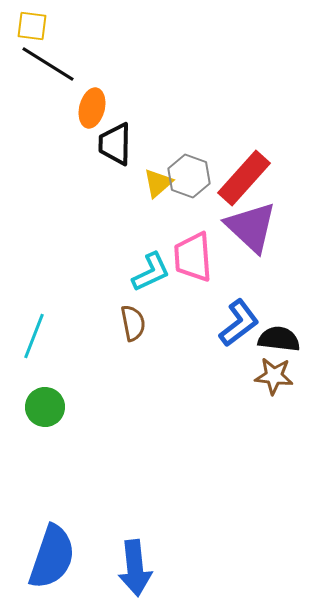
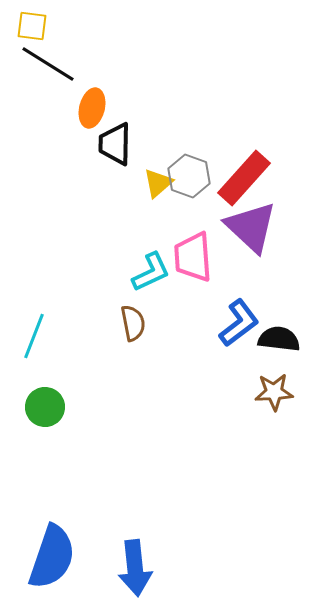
brown star: moved 16 px down; rotated 9 degrees counterclockwise
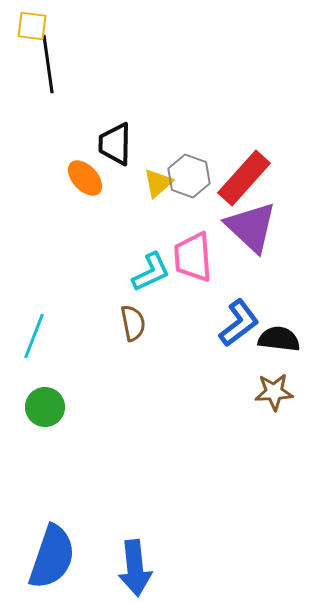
black line: rotated 50 degrees clockwise
orange ellipse: moved 7 px left, 70 px down; rotated 57 degrees counterclockwise
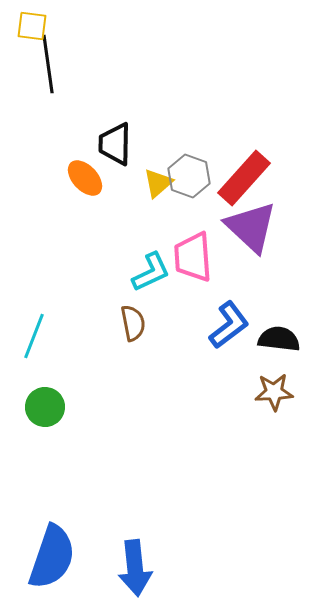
blue L-shape: moved 10 px left, 2 px down
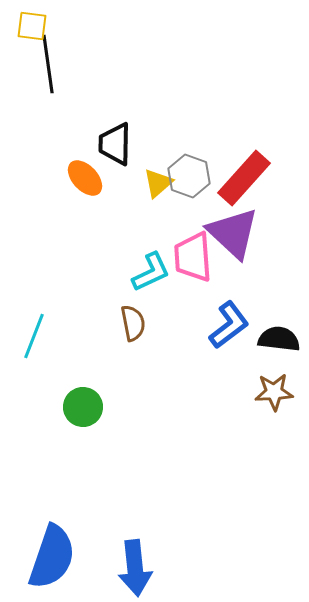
purple triangle: moved 18 px left, 6 px down
green circle: moved 38 px right
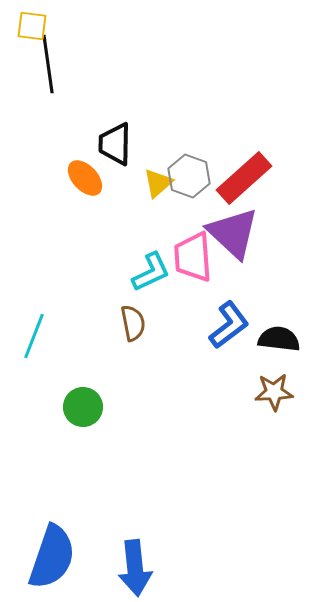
red rectangle: rotated 6 degrees clockwise
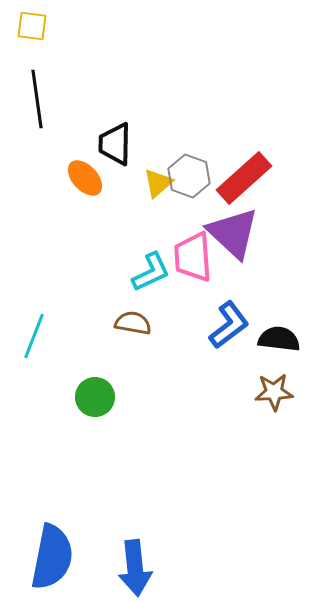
black line: moved 11 px left, 35 px down
brown semicircle: rotated 69 degrees counterclockwise
green circle: moved 12 px right, 10 px up
blue semicircle: rotated 8 degrees counterclockwise
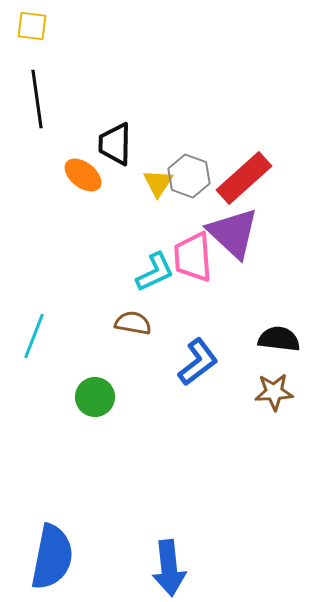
orange ellipse: moved 2 px left, 3 px up; rotated 9 degrees counterclockwise
yellow triangle: rotated 16 degrees counterclockwise
cyan L-shape: moved 4 px right
blue L-shape: moved 31 px left, 37 px down
blue arrow: moved 34 px right
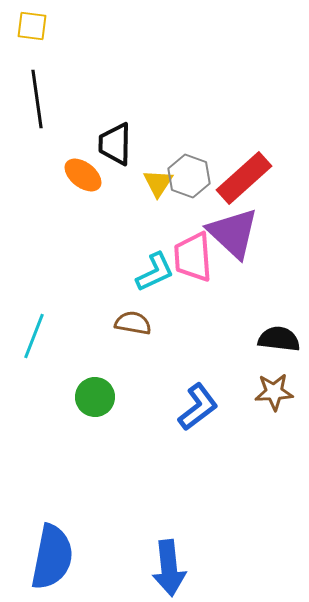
blue L-shape: moved 45 px down
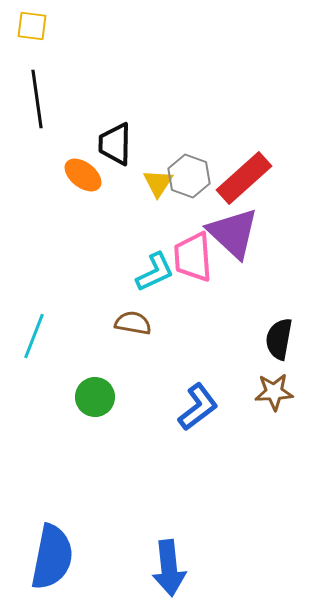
black semicircle: rotated 87 degrees counterclockwise
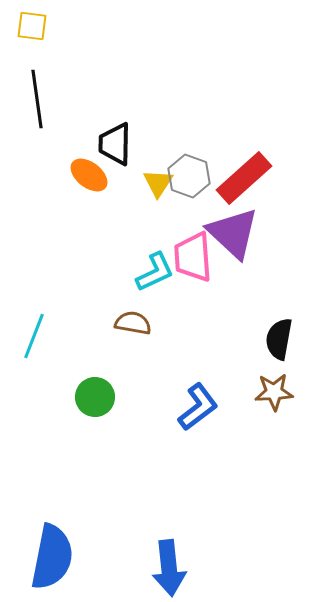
orange ellipse: moved 6 px right
